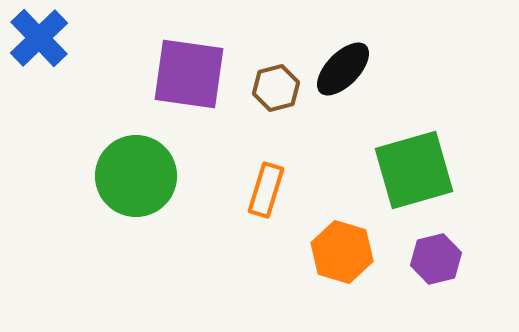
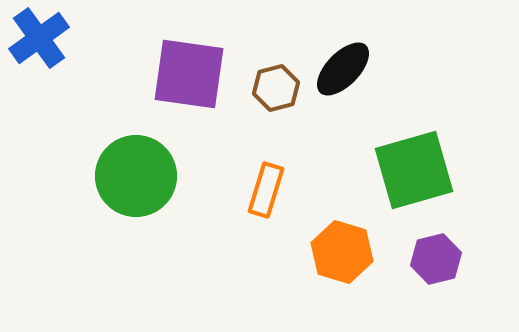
blue cross: rotated 8 degrees clockwise
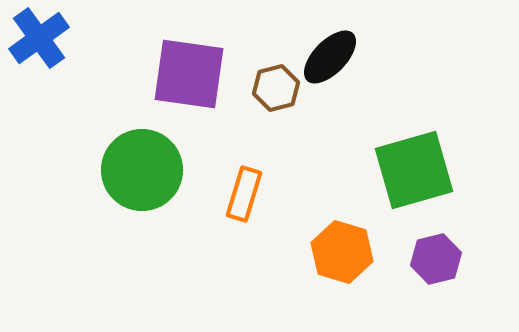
black ellipse: moved 13 px left, 12 px up
green circle: moved 6 px right, 6 px up
orange rectangle: moved 22 px left, 4 px down
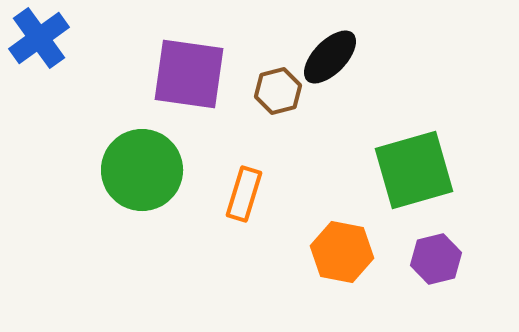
brown hexagon: moved 2 px right, 3 px down
orange hexagon: rotated 6 degrees counterclockwise
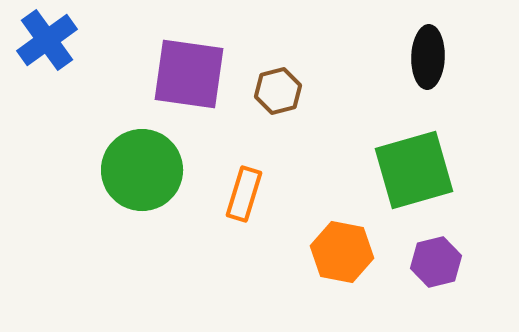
blue cross: moved 8 px right, 2 px down
black ellipse: moved 98 px right; rotated 42 degrees counterclockwise
purple hexagon: moved 3 px down
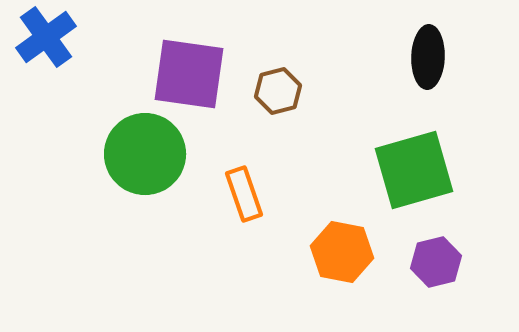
blue cross: moved 1 px left, 3 px up
green circle: moved 3 px right, 16 px up
orange rectangle: rotated 36 degrees counterclockwise
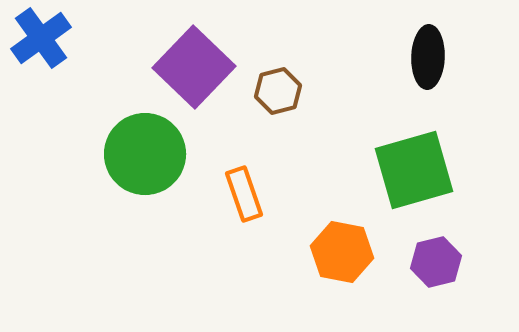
blue cross: moved 5 px left, 1 px down
purple square: moved 5 px right, 7 px up; rotated 36 degrees clockwise
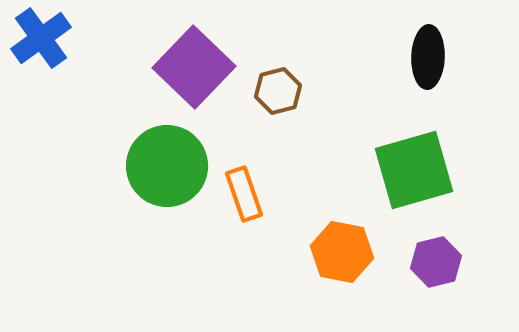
green circle: moved 22 px right, 12 px down
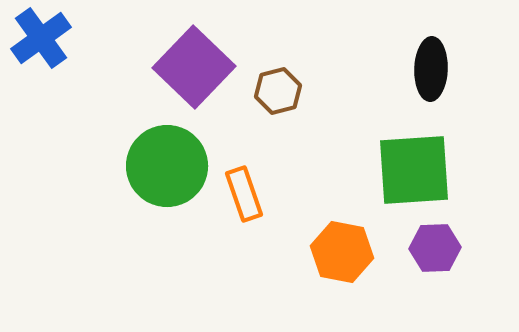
black ellipse: moved 3 px right, 12 px down
green square: rotated 12 degrees clockwise
purple hexagon: moved 1 px left, 14 px up; rotated 12 degrees clockwise
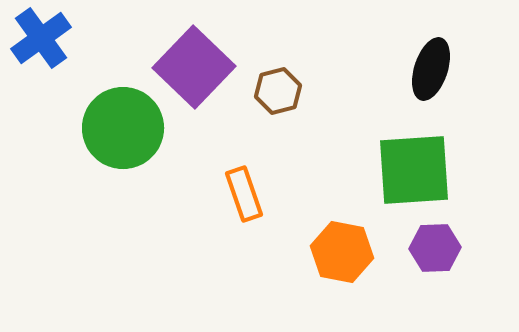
black ellipse: rotated 16 degrees clockwise
green circle: moved 44 px left, 38 px up
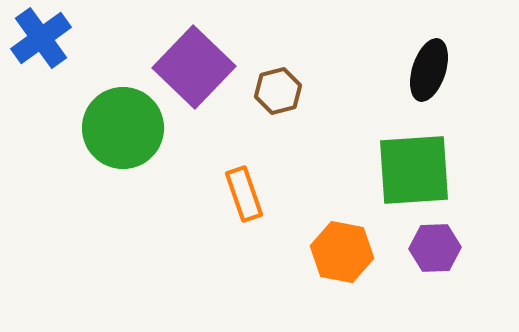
black ellipse: moved 2 px left, 1 px down
